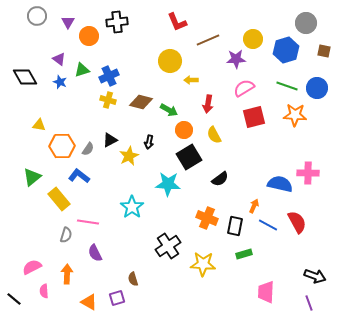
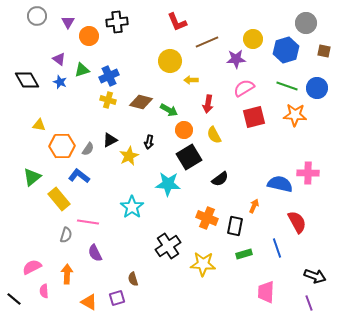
brown line at (208, 40): moved 1 px left, 2 px down
black diamond at (25, 77): moved 2 px right, 3 px down
blue line at (268, 225): moved 9 px right, 23 px down; rotated 42 degrees clockwise
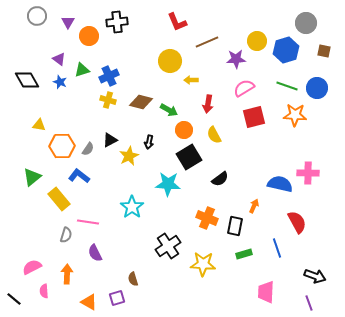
yellow circle at (253, 39): moved 4 px right, 2 px down
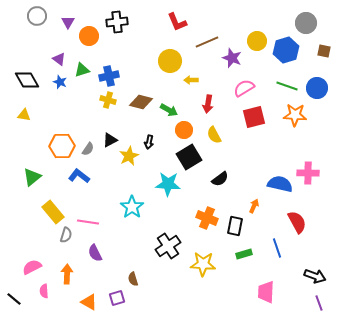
purple star at (236, 59): moved 4 px left, 1 px up; rotated 24 degrees clockwise
blue cross at (109, 76): rotated 12 degrees clockwise
yellow triangle at (39, 125): moved 15 px left, 10 px up
yellow rectangle at (59, 199): moved 6 px left, 13 px down
purple line at (309, 303): moved 10 px right
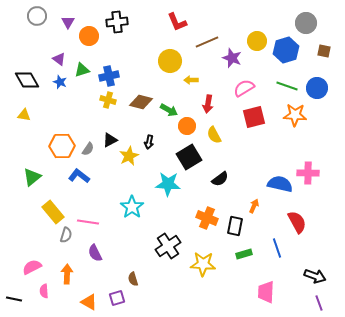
orange circle at (184, 130): moved 3 px right, 4 px up
black line at (14, 299): rotated 28 degrees counterclockwise
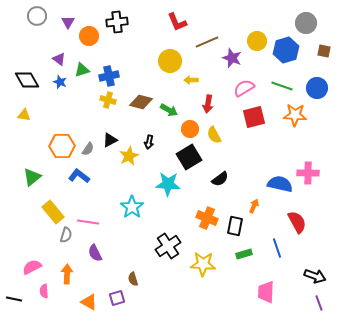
green line at (287, 86): moved 5 px left
orange circle at (187, 126): moved 3 px right, 3 px down
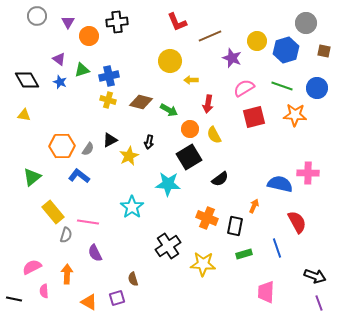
brown line at (207, 42): moved 3 px right, 6 px up
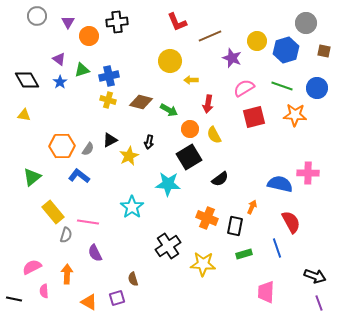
blue star at (60, 82): rotated 16 degrees clockwise
orange arrow at (254, 206): moved 2 px left, 1 px down
red semicircle at (297, 222): moved 6 px left
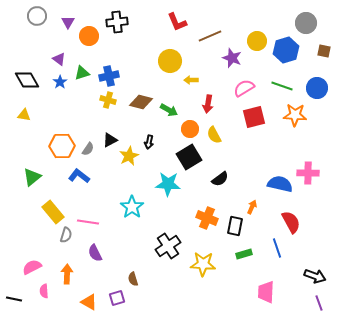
green triangle at (82, 70): moved 3 px down
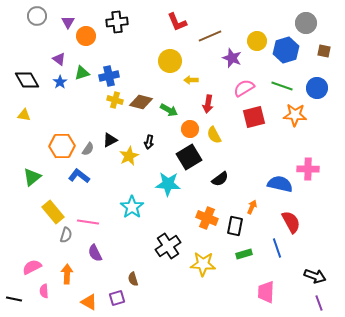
orange circle at (89, 36): moved 3 px left
yellow cross at (108, 100): moved 7 px right
pink cross at (308, 173): moved 4 px up
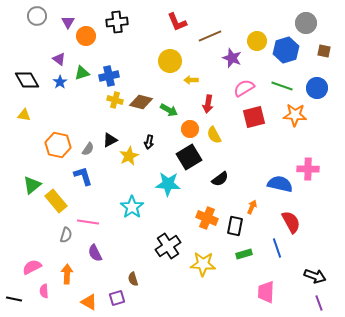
orange hexagon at (62, 146): moved 4 px left, 1 px up; rotated 15 degrees clockwise
blue L-shape at (79, 176): moved 4 px right; rotated 35 degrees clockwise
green triangle at (32, 177): moved 8 px down
yellow rectangle at (53, 212): moved 3 px right, 11 px up
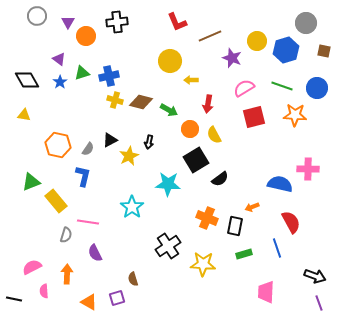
black square at (189, 157): moved 7 px right, 3 px down
blue L-shape at (83, 176): rotated 30 degrees clockwise
green triangle at (32, 185): moved 1 px left, 3 px up; rotated 18 degrees clockwise
orange arrow at (252, 207): rotated 136 degrees counterclockwise
